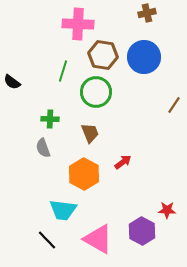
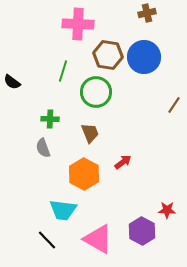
brown hexagon: moved 5 px right
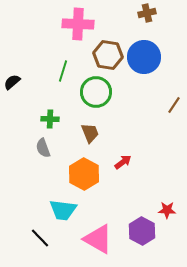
black semicircle: rotated 102 degrees clockwise
black line: moved 7 px left, 2 px up
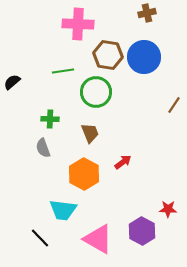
green line: rotated 65 degrees clockwise
red star: moved 1 px right, 1 px up
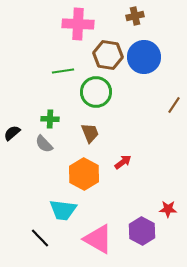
brown cross: moved 12 px left, 3 px down
black semicircle: moved 51 px down
gray semicircle: moved 1 px right, 4 px up; rotated 24 degrees counterclockwise
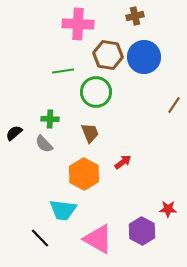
black semicircle: moved 2 px right
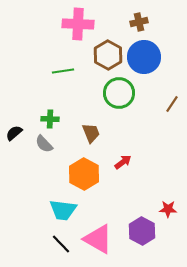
brown cross: moved 4 px right, 6 px down
brown hexagon: rotated 20 degrees clockwise
green circle: moved 23 px right, 1 px down
brown line: moved 2 px left, 1 px up
brown trapezoid: moved 1 px right
black line: moved 21 px right, 6 px down
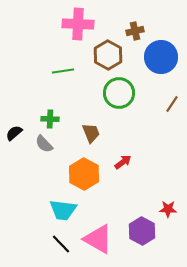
brown cross: moved 4 px left, 9 px down
blue circle: moved 17 px right
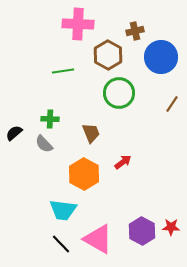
red star: moved 3 px right, 18 px down
